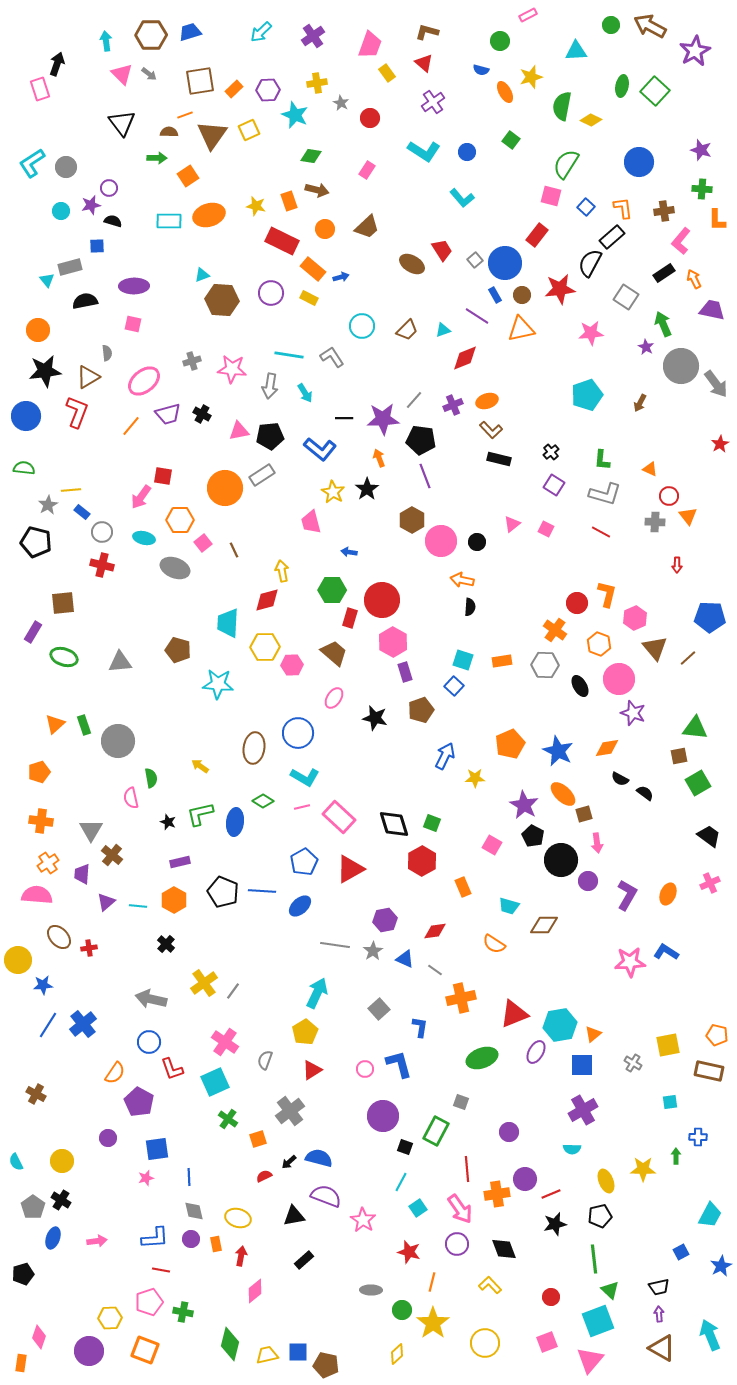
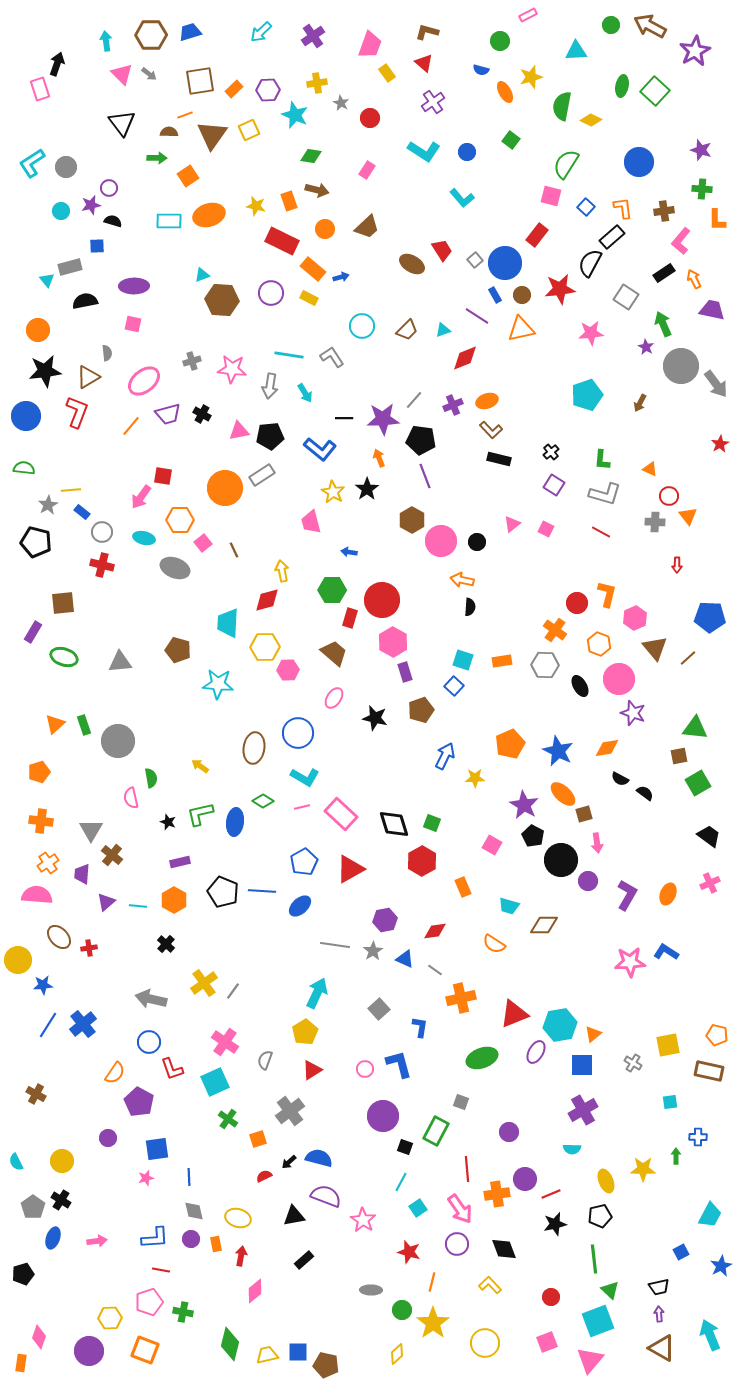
pink hexagon at (292, 665): moved 4 px left, 5 px down
pink rectangle at (339, 817): moved 2 px right, 3 px up
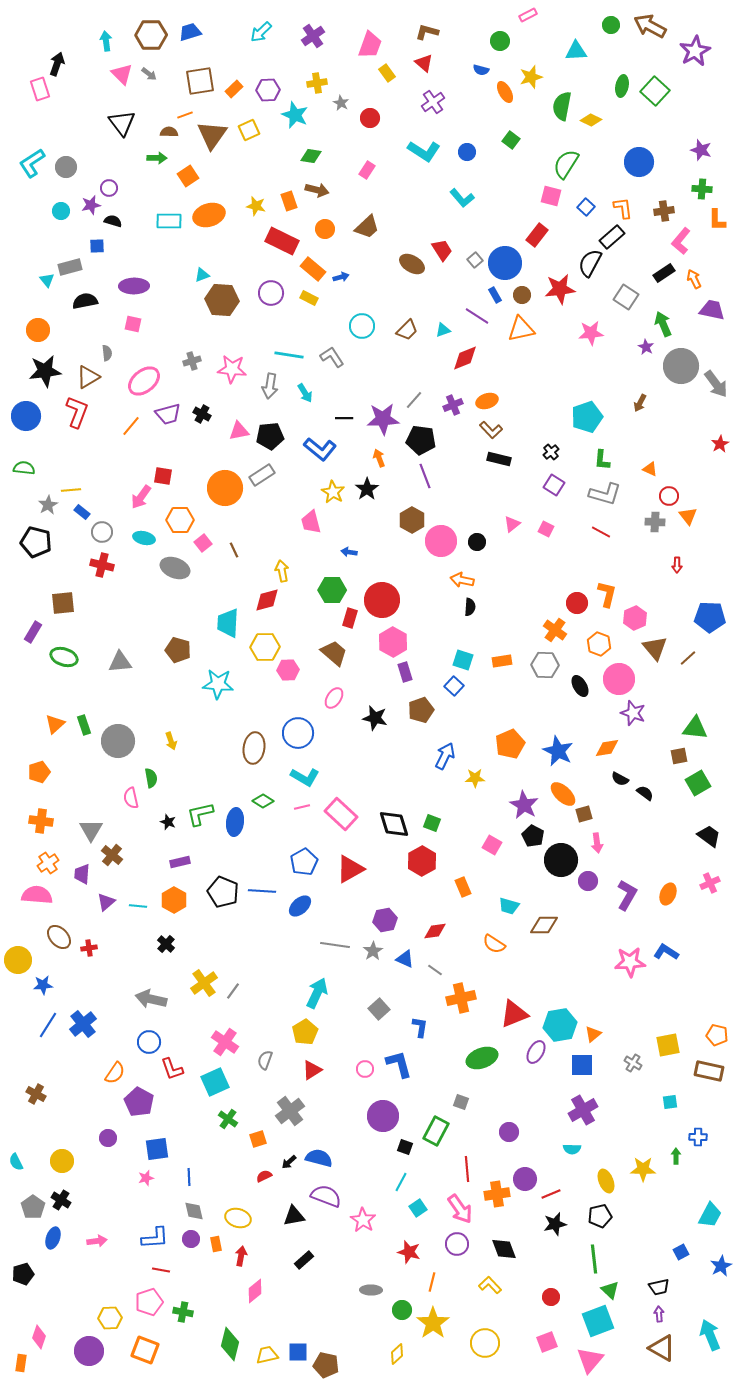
cyan pentagon at (587, 395): moved 22 px down
yellow arrow at (200, 766): moved 29 px left, 25 px up; rotated 144 degrees counterclockwise
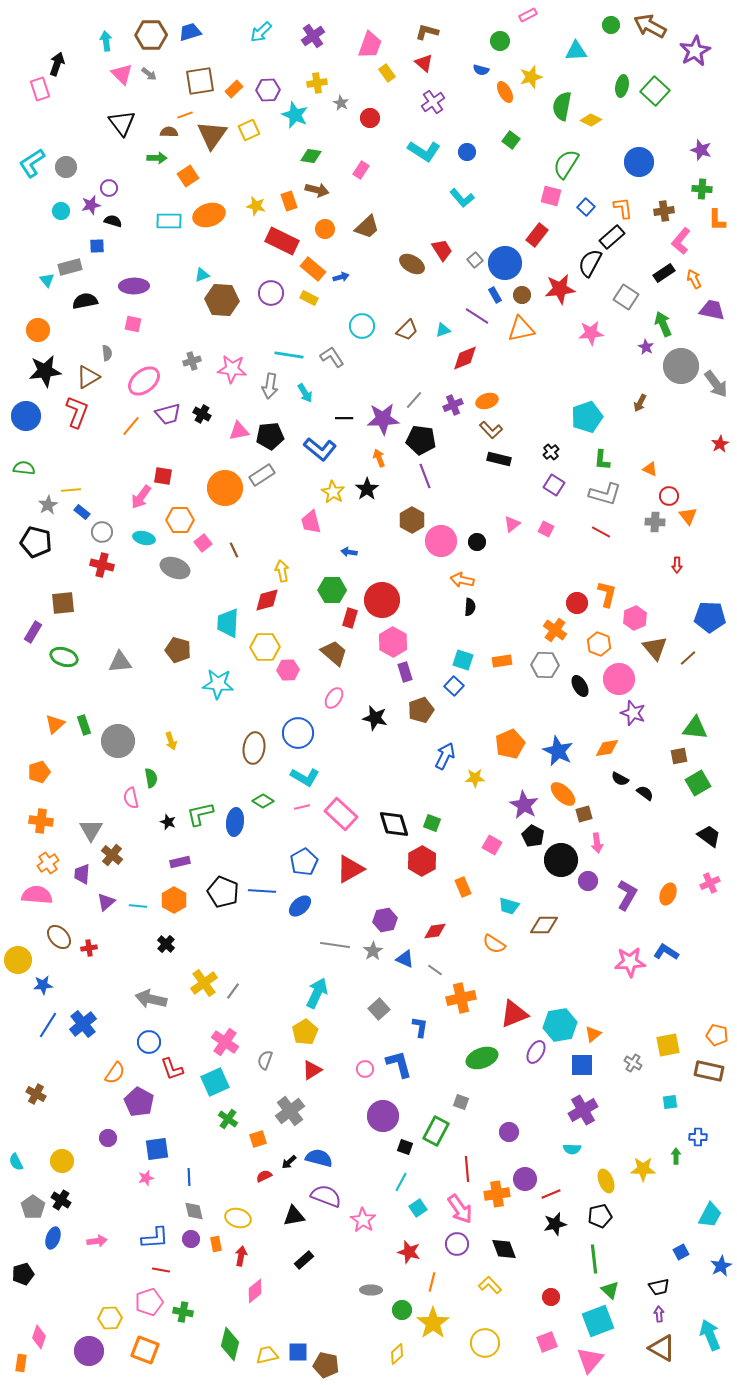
pink rectangle at (367, 170): moved 6 px left
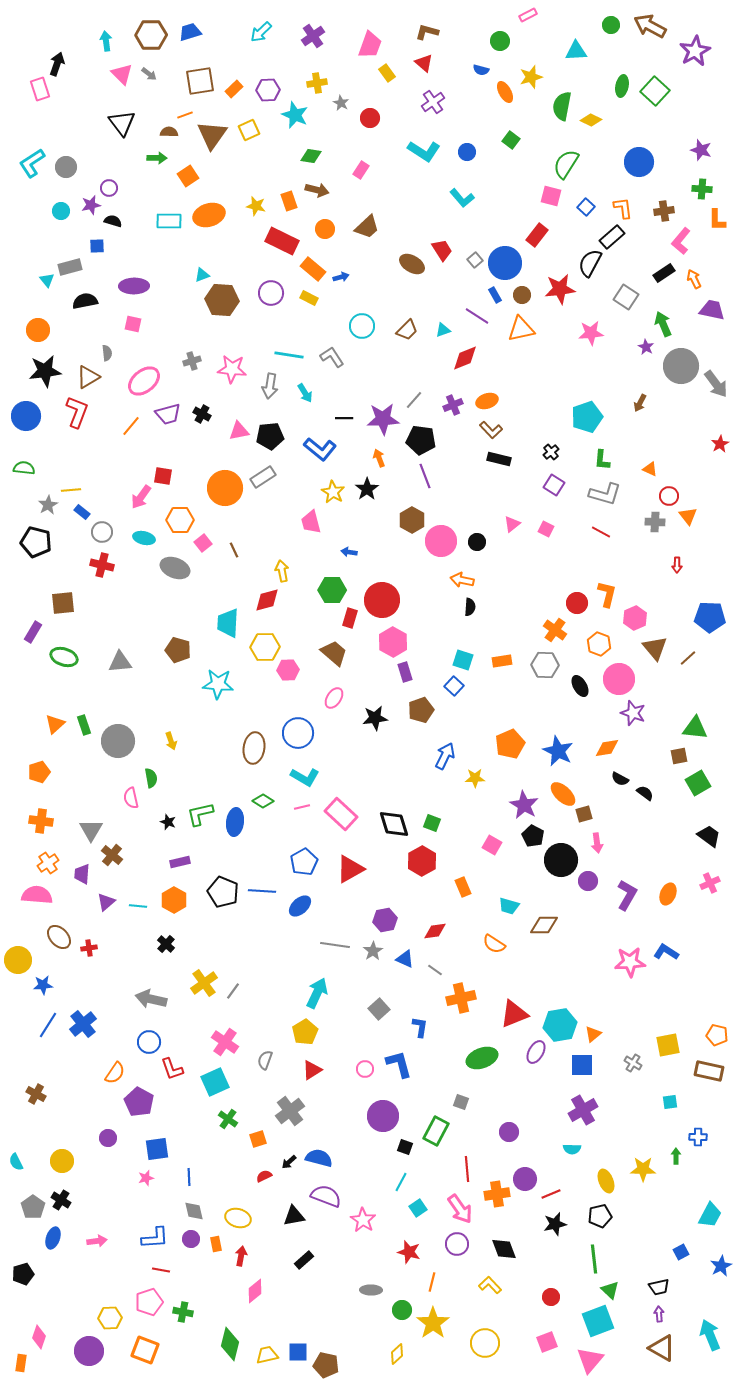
gray rectangle at (262, 475): moved 1 px right, 2 px down
black star at (375, 718): rotated 20 degrees counterclockwise
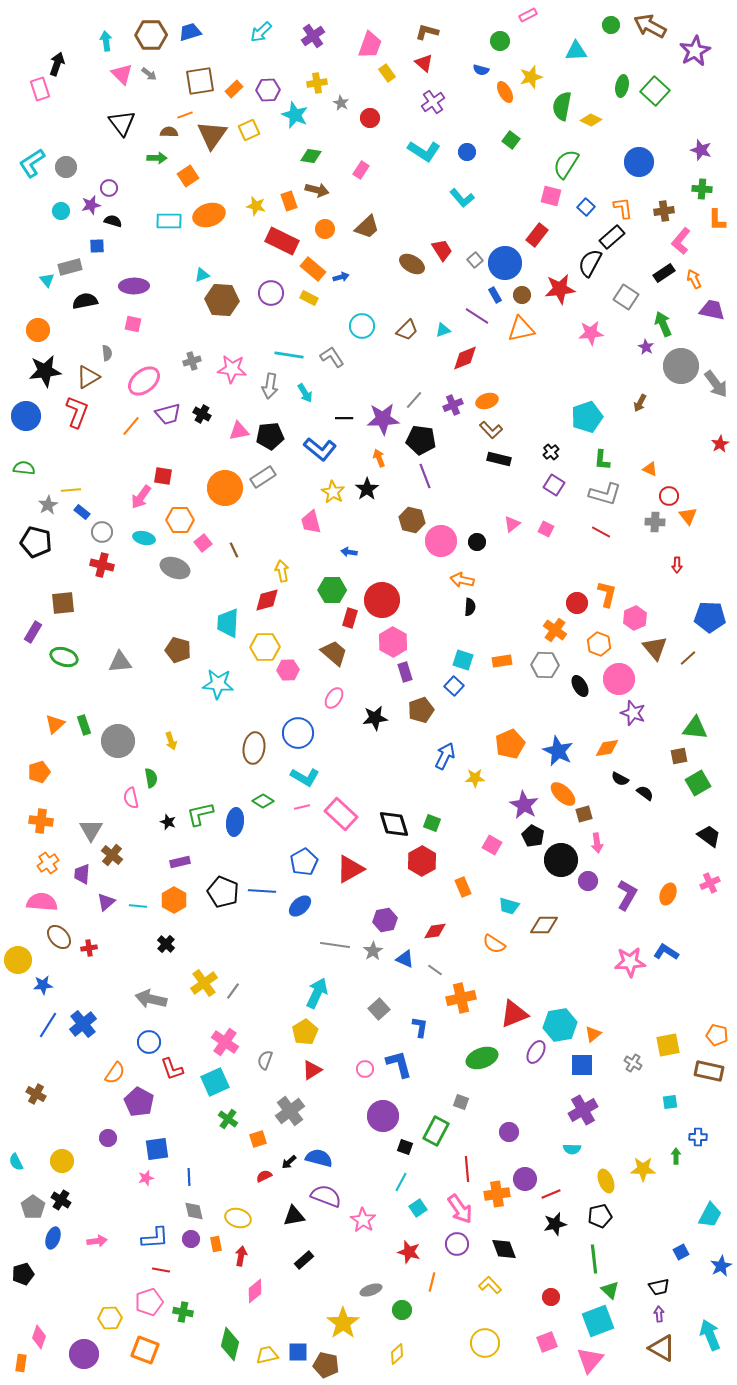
brown hexagon at (412, 520): rotated 15 degrees counterclockwise
pink semicircle at (37, 895): moved 5 px right, 7 px down
gray ellipse at (371, 1290): rotated 20 degrees counterclockwise
yellow star at (433, 1323): moved 90 px left
purple circle at (89, 1351): moved 5 px left, 3 px down
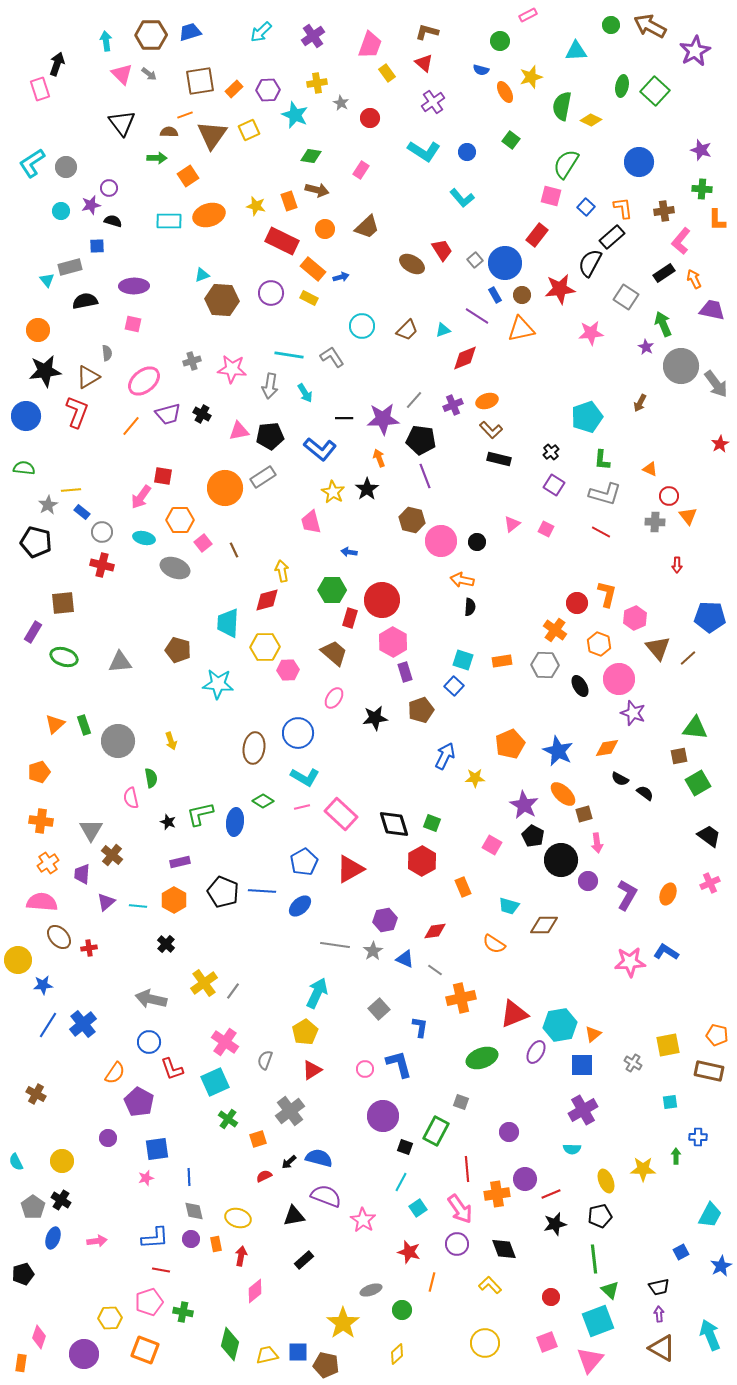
brown triangle at (655, 648): moved 3 px right
